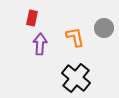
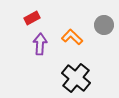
red rectangle: rotated 49 degrees clockwise
gray circle: moved 3 px up
orange L-shape: moved 3 px left; rotated 35 degrees counterclockwise
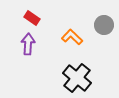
red rectangle: rotated 63 degrees clockwise
purple arrow: moved 12 px left
black cross: moved 1 px right
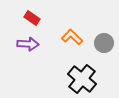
gray circle: moved 18 px down
purple arrow: rotated 90 degrees clockwise
black cross: moved 5 px right, 1 px down
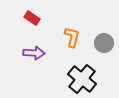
orange L-shape: rotated 60 degrees clockwise
purple arrow: moved 6 px right, 9 px down
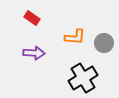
orange L-shape: moved 3 px right; rotated 80 degrees clockwise
black cross: moved 1 px right, 1 px up; rotated 20 degrees clockwise
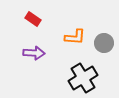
red rectangle: moved 1 px right, 1 px down
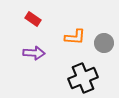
black cross: rotated 8 degrees clockwise
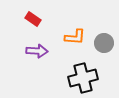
purple arrow: moved 3 px right, 2 px up
black cross: rotated 8 degrees clockwise
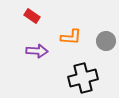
red rectangle: moved 1 px left, 3 px up
orange L-shape: moved 4 px left
gray circle: moved 2 px right, 2 px up
